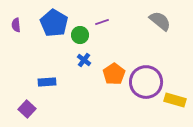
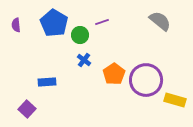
purple circle: moved 2 px up
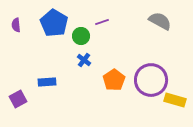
gray semicircle: rotated 10 degrees counterclockwise
green circle: moved 1 px right, 1 px down
orange pentagon: moved 6 px down
purple circle: moved 5 px right
purple square: moved 9 px left, 10 px up; rotated 18 degrees clockwise
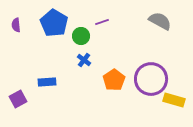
purple circle: moved 1 px up
yellow rectangle: moved 1 px left
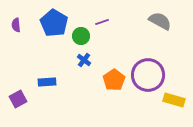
purple circle: moved 3 px left, 4 px up
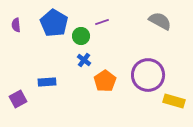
orange pentagon: moved 9 px left, 1 px down
yellow rectangle: moved 1 px down
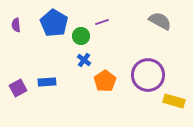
purple square: moved 11 px up
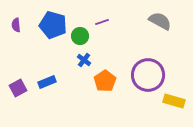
blue pentagon: moved 1 px left, 2 px down; rotated 16 degrees counterclockwise
green circle: moved 1 px left
blue rectangle: rotated 18 degrees counterclockwise
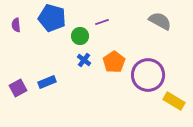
blue pentagon: moved 1 px left, 7 px up
orange pentagon: moved 9 px right, 19 px up
yellow rectangle: rotated 15 degrees clockwise
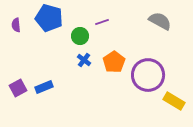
blue pentagon: moved 3 px left
blue rectangle: moved 3 px left, 5 px down
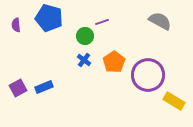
green circle: moved 5 px right
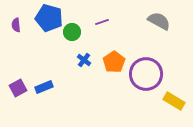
gray semicircle: moved 1 px left
green circle: moved 13 px left, 4 px up
purple circle: moved 2 px left, 1 px up
